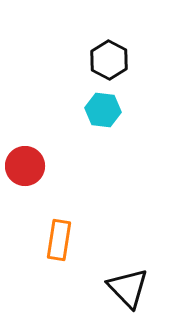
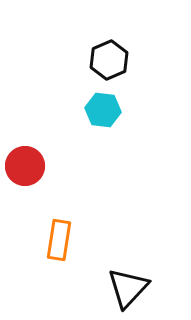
black hexagon: rotated 9 degrees clockwise
black triangle: rotated 27 degrees clockwise
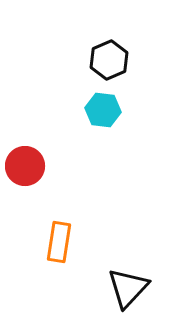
orange rectangle: moved 2 px down
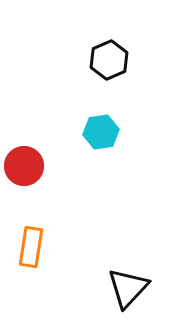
cyan hexagon: moved 2 px left, 22 px down; rotated 16 degrees counterclockwise
red circle: moved 1 px left
orange rectangle: moved 28 px left, 5 px down
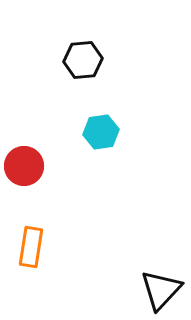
black hexagon: moved 26 px left; rotated 18 degrees clockwise
black triangle: moved 33 px right, 2 px down
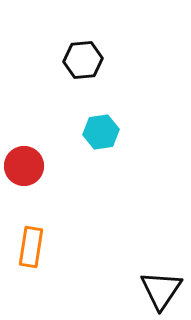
black triangle: rotated 9 degrees counterclockwise
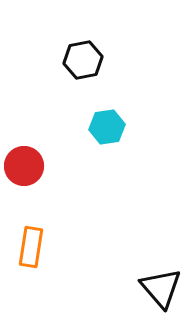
black hexagon: rotated 6 degrees counterclockwise
cyan hexagon: moved 6 px right, 5 px up
black triangle: moved 2 px up; rotated 15 degrees counterclockwise
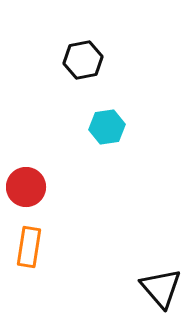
red circle: moved 2 px right, 21 px down
orange rectangle: moved 2 px left
